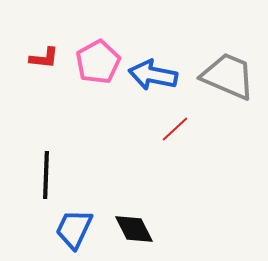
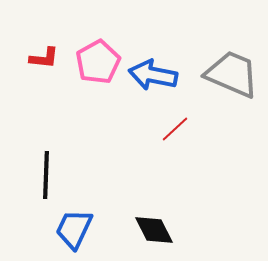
gray trapezoid: moved 4 px right, 2 px up
black diamond: moved 20 px right, 1 px down
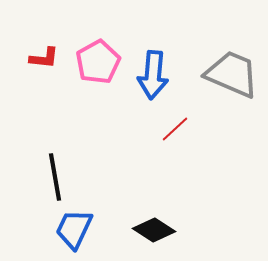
blue arrow: rotated 96 degrees counterclockwise
black line: moved 9 px right, 2 px down; rotated 12 degrees counterclockwise
black diamond: rotated 30 degrees counterclockwise
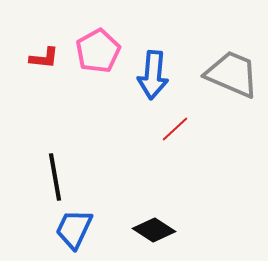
pink pentagon: moved 11 px up
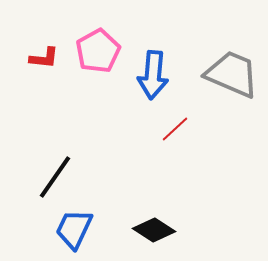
black line: rotated 45 degrees clockwise
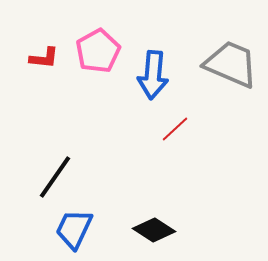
gray trapezoid: moved 1 px left, 10 px up
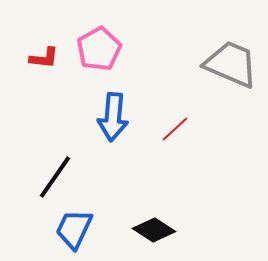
pink pentagon: moved 1 px right, 2 px up
blue arrow: moved 40 px left, 42 px down
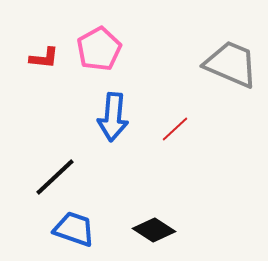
black line: rotated 12 degrees clockwise
blue trapezoid: rotated 84 degrees clockwise
